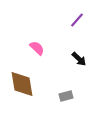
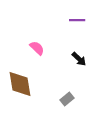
purple line: rotated 49 degrees clockwise
brown diamond: moved 2 px left
gray rectangle: moved 1 px right, 3 px down; rotated 24 degrees counterclockwise
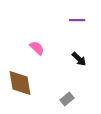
brown diamond: moved 1 px up
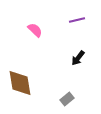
purple line: rotated 14 degrees counterclockwise
pink semicircle: moved 2 px left, 18 px up
black arrow: moved 1 px left, 1 px up; rotated 84 degrees clockwise
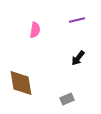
pink semicircle: rotated 56 degrees clockwise
brown diamond: moved 1 px right
gray rectangle: rotated 16 degrees clockwise
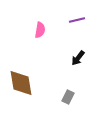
pink semicircle: moved 5 px right
gray rectangle: moved 1 px right, 2 px up; rotated 40 degrees counterclockwise
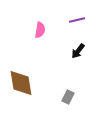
black arrow: moved 7 px up
